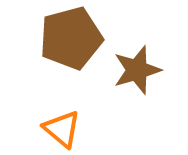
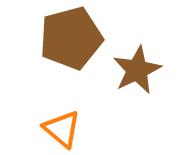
brown star: rotated 9 degrees counterclockwise
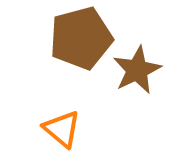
brown pentagon: moved 10 px right
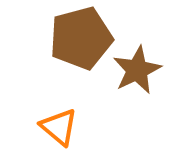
orange triangle: moved 3 px left, 2 px up
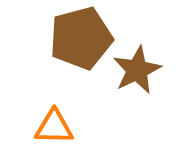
orange triangle: moved 5 px left; rotated 39 degrees counterclockwise
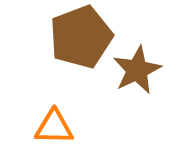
brown pentagon: moved 1 px up; rotated 6 degrees counterclockwise
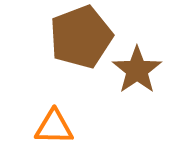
brown star: rotated 9 degrees counterclockwise
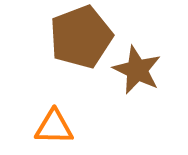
brown star: rotated 12 degrees counterclockwise
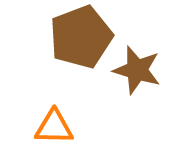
brown star: rotated 9 degrees counterclockwise
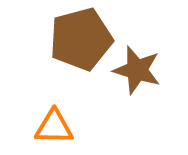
brown pentagon: moved 2 px down; rotated 6 degrees clockwise
